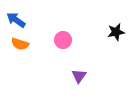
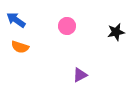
pink circle: moved 4 px right, 14 px up
orange semicircle: moved 3 px down
purple triangle: moved 1 px right, 1 px up; rotated 28 degrees clockwise
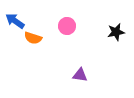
blue arrow: moved 1 px left, 1 px down
orange semicircle: moved 13 px right, 9 px up
purple triangle: rotated 35 degrees clockwise
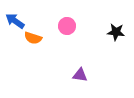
black star: rotated 18 degrees clockwise
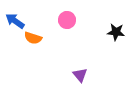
pink circle: moved 6 px up
purple triangle: rotated 42 degrees clockwise
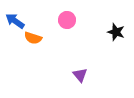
black star: rotated 12 degrees clockwise
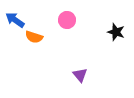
blue arrow: moved 1 px up
orange semicircle: moved 1 px right, 1 px up
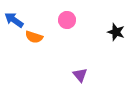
blue arrow: moved 1 px left
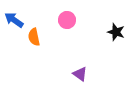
orange semicircle: rotated 60 degrees clockwise
purple triangle: moved 1 px up; rotated 14 degrees counterclockwise
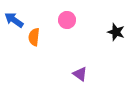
orange semicircle: rotated 18 degrees clockwise
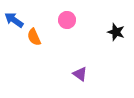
orange semicircle: rotated 30 degrees counterclockwise
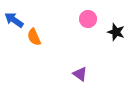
pink circle: moved 21 px right, 1 px up
